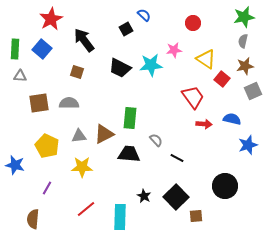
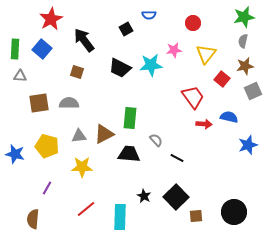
blue semicircle at (144, 15): moved 5 px right; rotated 136 degrees clockwise
yellow triangle at (206, 59): moved 5 px up; rotated 35 degrees clockwise
blue semicircle at (232, 119): moved 3 px left, 2 px up
yellow pentagon at (47, 146): rotated 10 degrees counterclockwise
blue star at (15, 165): moved 11 px up
black circle at (225, 186): moved 9 px right, 26 px down
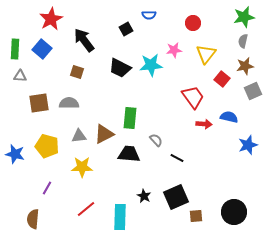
black square at (176, 197): rotated 20 degrees clockwise
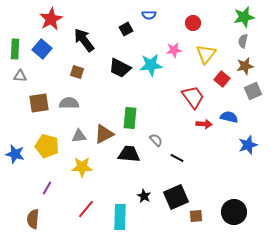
red line at (86, 209): rotated 12 degrees counterclockwise
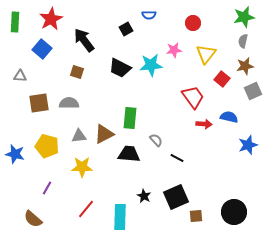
green rectangle at (15, 49): moved 27 px up
brown semicircle at (33, 219): rotated 54 degrees counterclockwise
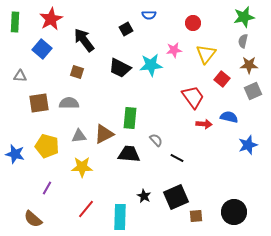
brown star at (245, 66): moved 4 px right, 1 px up; rotated 12 degrees clockwise
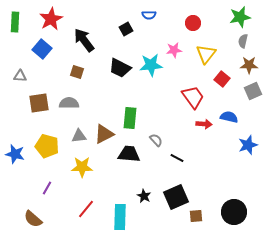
green star at (244, 17): moved 4 px left
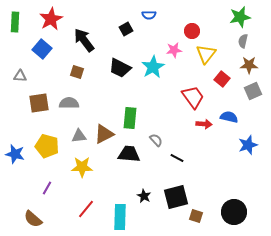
red circle at (193, 23): moved 1 px left, 8 px down
cyan star at (151, 65): moved 2 px right, 2 px down; rotated 25 degrees counterclockwise
black square at (176, 197): rotated 10 degrees clockwise
brown square at (196, 216): rotated 24 degrees clockwise
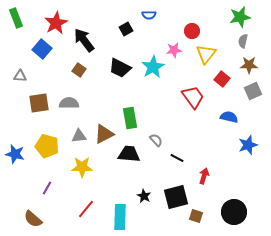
red star at (51, 19): moved 5 px right, 4 px down
green rectangle at (15, 22): moved 1 px right, 4 px up; rotated 24 degrees counterclockwise
brown square at (77, 72): moved 2 px right, 2 px up; rotated 16 degrees clockwise
green rectangle at (130, 118): rotated 15 degrees counterclockwise
red arrow at (204, 124): moved 52 px down; rotated 77 degrees counterclockwise
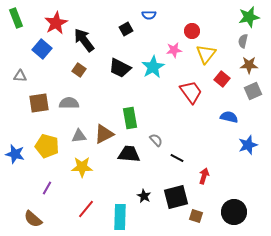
green star at (240, 17): moved 9 px right
red trapezoid at (193, 97): moved 2 px left, 5 px up
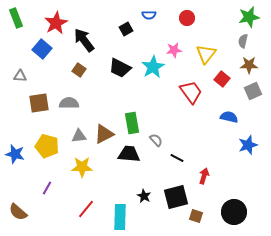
red circle at (192, 31): moved 5 px left, 13 px up
green rectangle at (130, 118): moved 2 px right, 5 px down
brown semicircle at (33, 219): moved 15 px left, 7 px up
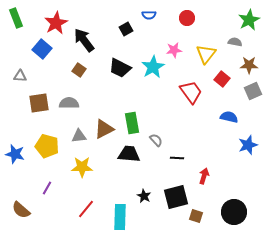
green star at (249, 17): moved 3 px down; rotated 15 degrees counterclockwise
gray semicircle at (243, 41): moved 8 px left, 1 px down; rotated 88 degrees clockwise
brown triangle at (104, 134): moved 5 px up
black line at (177, 158): rotated 24 degrees counterclockwise
brown semicircle at (18, 212): moved 3 px right, 2 px up
